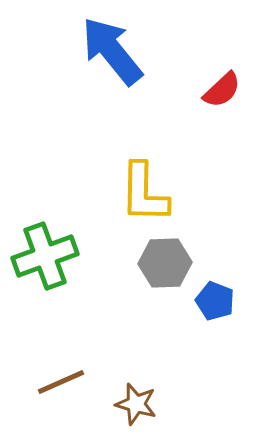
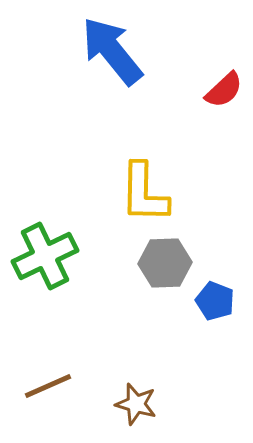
red semicircle: moved 2 px right
green cross: rotated 6 degrees counterclockwise
brown line: moved 13 px left, 4 px down
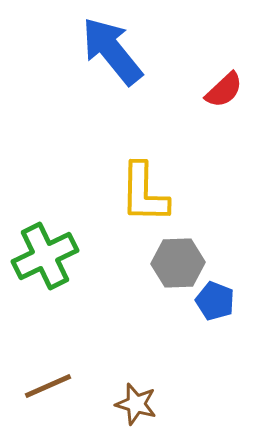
gray hexagon: moved 13 px right
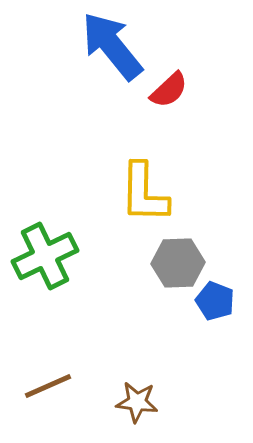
blue arrow: moved 5 px up
red semicircle: moved 55 px left
brown star: moved 1 px right, 2 px up; rotated 9 degrees counterclockwise
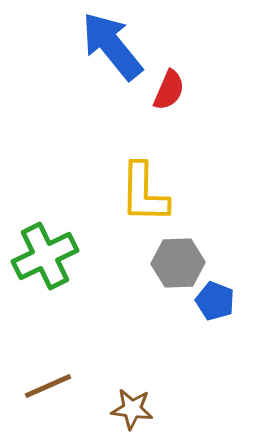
red semicircle: rotated 24 degrees counterclockwise
brown star: moved 5 px left, 7 px down
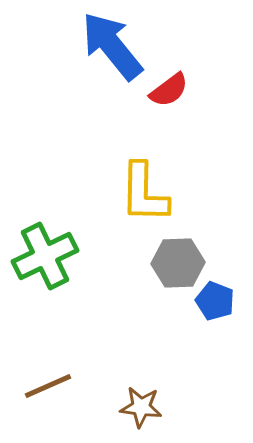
red semicircle: rotated 30 degrees clockwise
brown star: moved 9 px right, 2 px up
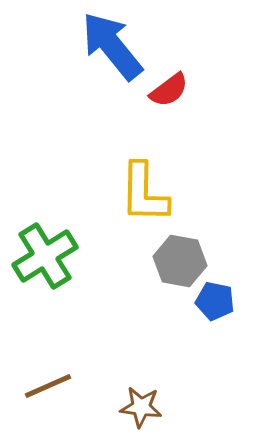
green cross: rotated 6 degrees counterclockwise
gray hexagon: moved 2 px right, 2 px up; rotated 12 degrees clockwise
blue pentagon: rotated 9 degrees counterclockwise
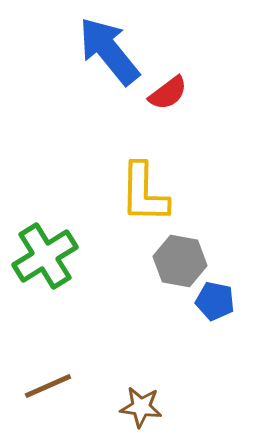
blue arrow: moved 3 px left, 5 px down
red semicircle: moved 1 px left, 3 px down
